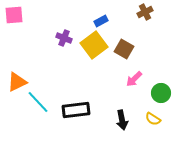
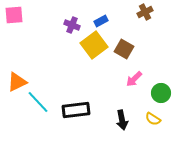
purple cross: moved 8 px right, 13 px up
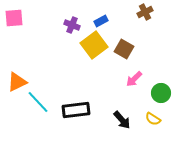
pink square: moved 3 px down
black arrow: rotated 30 degrees counterclockwise
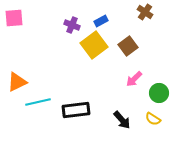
brown cross: rotated 28 degrees counterclockwise
brown square: moved 4 px right, 3 px up; rotated 24 degrees clockwise
green circle: moved 2 px left
cyan line: rotated 60 degrees counterclockwise
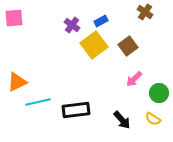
purple cross: rotated 14 degrees clockwise
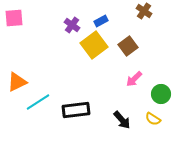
brown cross: moved 1 px left, 1 px up
green circle: moved 2 px right, 1 px down
cyan line: rotated 20 degrees counterclockwise
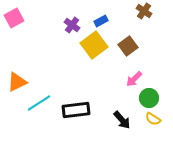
pink square: rotated 24 degrees counterclockwise
green circle: moved 12 px left, 4 px down
cyan line: moved 1 px right, 1 px down
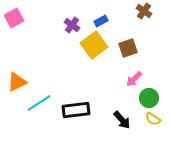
brown square: moved 2 px down; rotated 18 degrees clockwise
